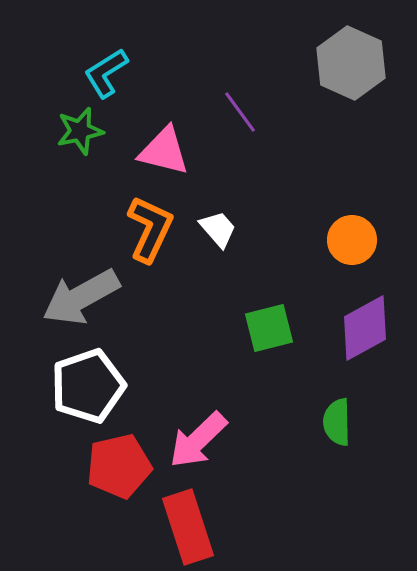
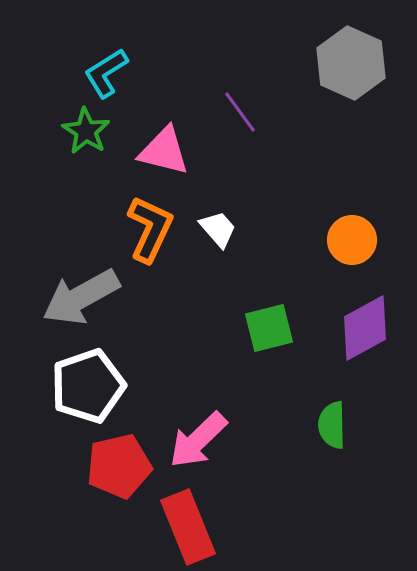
green star: moved 6 px right; rotated 27 degrees counterclockwise
green semicircle: moved 5 px left, 3 px down
red rectangle: rotated 4 degrees counterclockwise
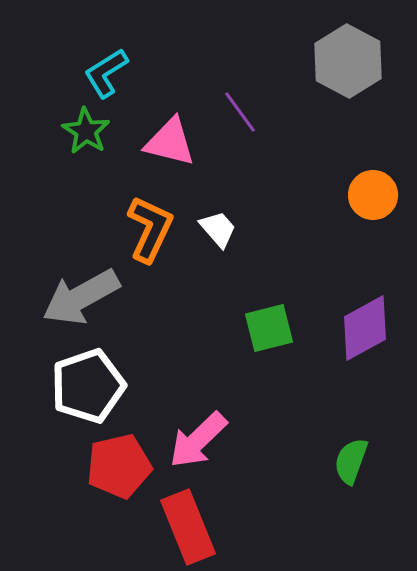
gray hexagon: moved 3 px left, 2 px up; rotated 4 degrees clockwise
pink triangle: moved 6 px right, 9 px up
orange circle: moved 21 px right, 45 px up
green semicircle: moved 19 px right, 36 px down; rotated 21 degrees clockwise
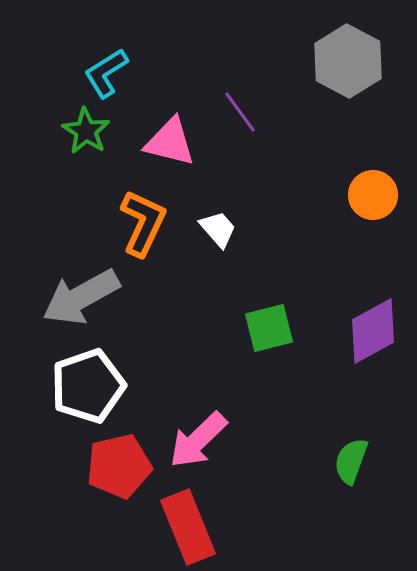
orange L-shape: moved 7 px left, 6 px up
purple diamond: moved 8 px right, 3 px down
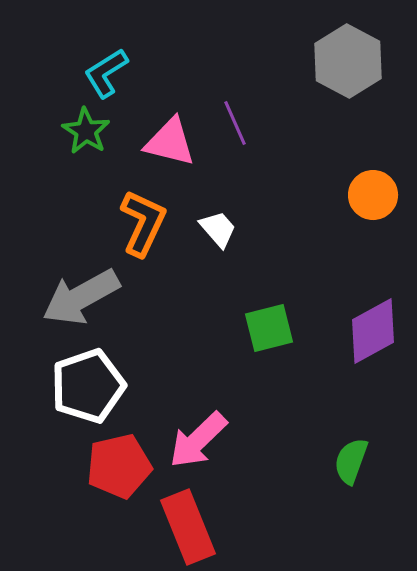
purple line: moved 5 px left, 11 px down; rotated 12 degrees clockwise
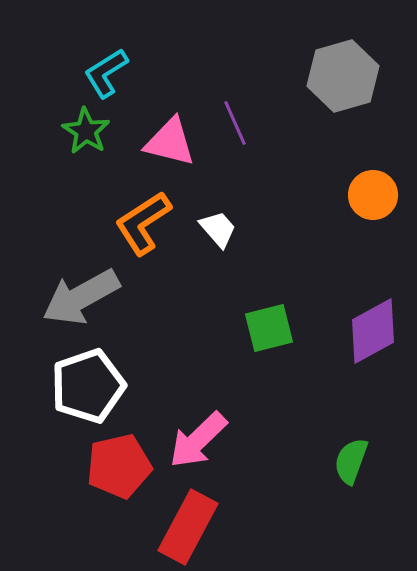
gray hexagon: moved 5 px left, 15 px down; rotated 16 degrees clockwise
orange L-shape: rotated 148 degrees counterclockwise
red rectangle: rotated 50 degrees clockwise
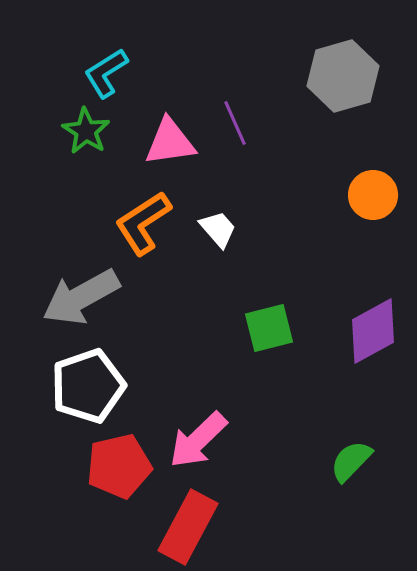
pink triangle: rotated 22 degrees counterclockwise
green semicircle: rotated 24 degrees clockwise
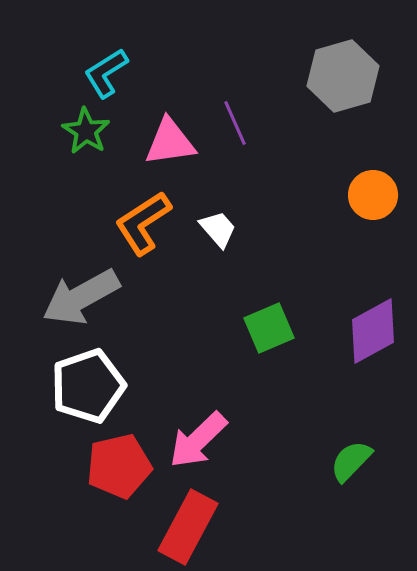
green square: rotated 9 degrees counterclockwise
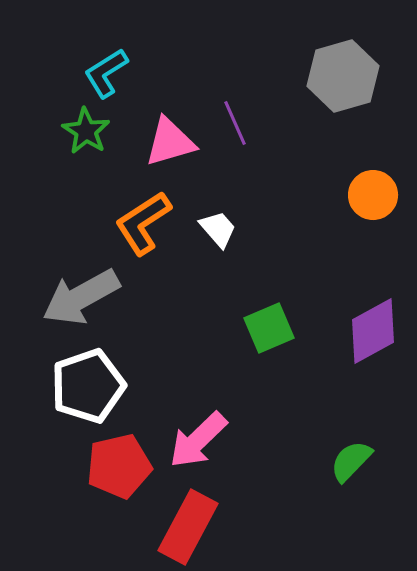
pink triangle: rotated 8 degrees counterclockwise
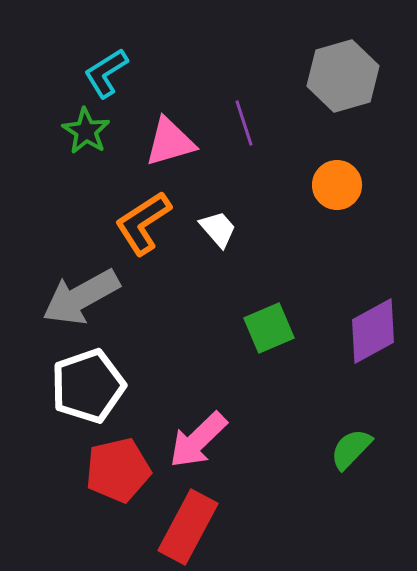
purple line: moved 9 px right; rotated 6 degrees clockwise
orange circle: moved 36 px left, 10 px up
green semicircle: moved 12 px up
red pentagon: moved 1 px left, 4 px down
